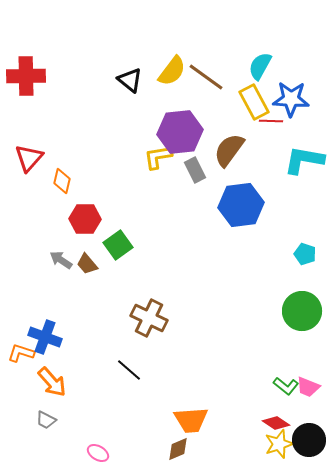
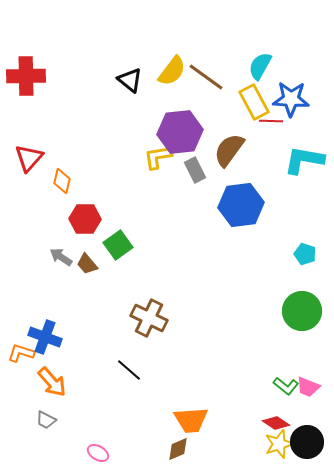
gray arrow: moved 3 px up
black circle: moved 2 px left, 2 px down
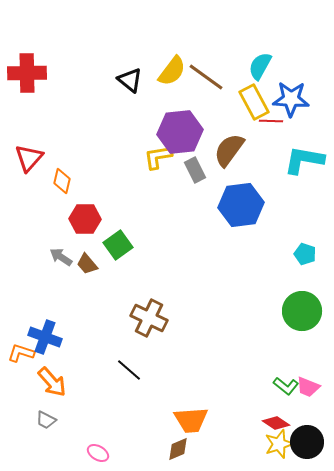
red cross: moved 1 px right, 3 px up
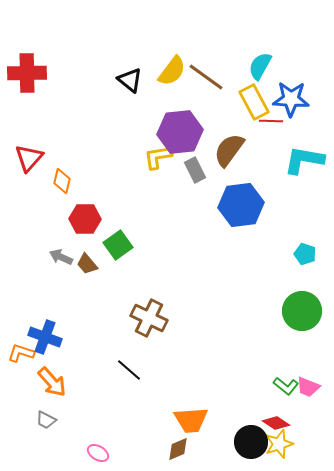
gray arrow: rotated 10 degrees counterclockwise
black circle: moved 56 px left
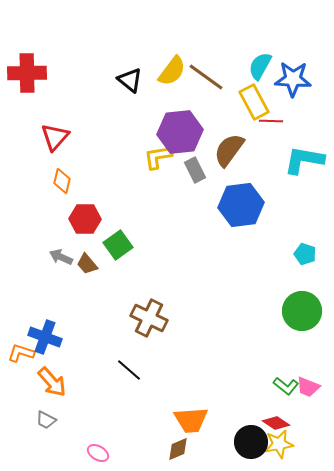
blue star: moved 2 px right, 20 px up
red triangle: moved 26 px right, 21 px up
yellow star: rotated 8 degrees clockwise
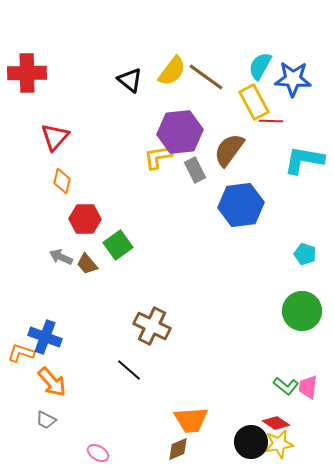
brown cross: moved 3 px right, 8 px down
pink trapezoid: rotated 75 degrees clockwise
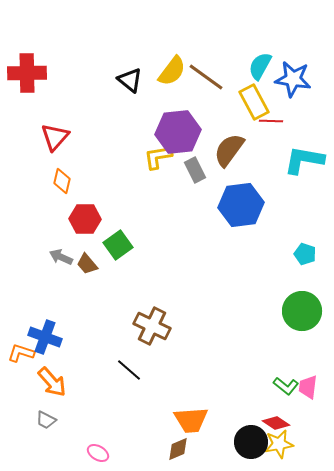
blue star: rotated 6 degrees clockwise
purple hexagon: moved 2 px left
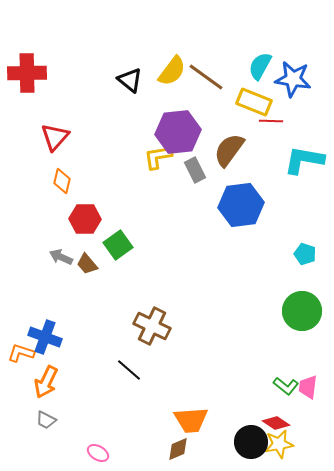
yellow rectangle: rotated 40 degrees counterclockwise
orange arrow: moved 6 px left; rotated 68 degrees clockwise
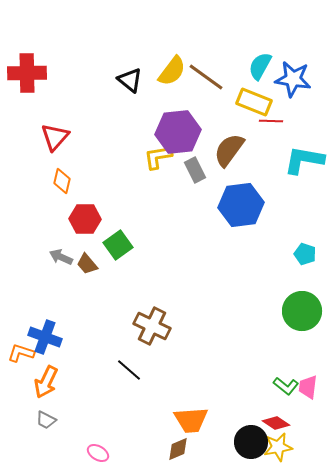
yellow star: moved 1 px left, 3 px down
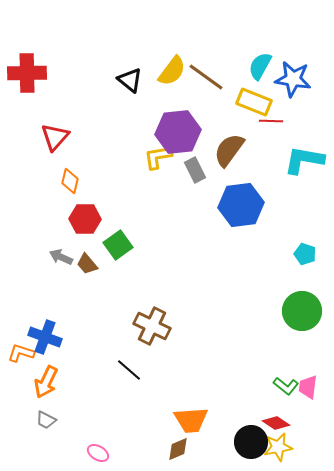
orange diamond: moved 8 px right
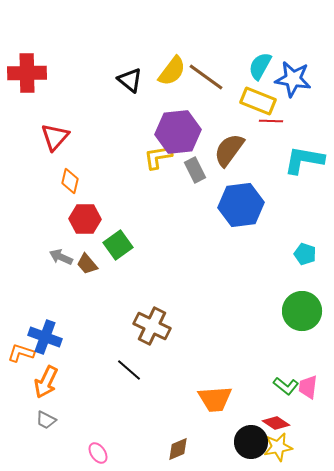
yellow rectangle: moved 4 px right, 1 px up
orange trapezoid: moved 24 px right, 21 px up
pink ellipse: rotated 25 degrees clockwise
